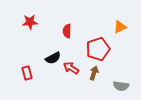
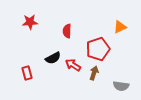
red arrow: moved 2 px right, 3 px up
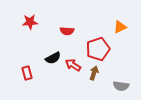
red semicircle: rotated 88 degrees counterclockwise
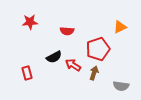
black semicircle: moved 1 px right, 1 px up
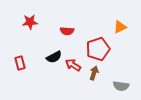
red rectangle: moved 7 px left, 10 px up
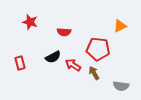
red star: rotated 21 degrees clockwise
orange triangle: moved 1 px up
red semicircle: moved 3 px left, 1 px down
red pentagon: rotated 25 degrees clockwise
black semicircle: moved 1 px left
brown arrow: rotated 48 degrees counterclockwise
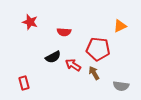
red rectangle: moved 4 px right, 20 px down
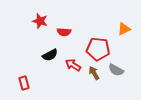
red star: moved 10 px right, 1 px up
orange triangle: moved 4 px right, 3 px down
black semicircle: moved 3 px left, 2 px up
gray semicircle: moved 5 px left, 16 px up; rotated 21 degrees clockwise
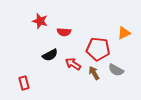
orange triangle: moved 4 px down
red arrow: moved 1 px up
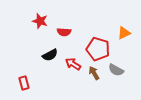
red pentagon: rotated 10 degrees clockwise
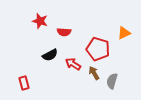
gray semicircle: moved 4 px left, 11 px down; rotated 77 degrees clockwise
